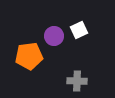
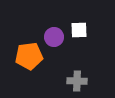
white square: rotated 24 degrees clockwise
purple circle: moved 1 px down
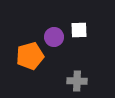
orange pentagon: moved 1 px right; rotated 8 degrees counterclockwise
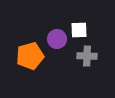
purple circle: moved 3 px right, 2 px down
gray cross: moved 10 px right, 25 px up
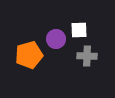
purple circle: moved 1 px left
orange pentagon: moved 1 px left, 1 px up
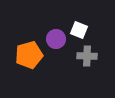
white square: rotated 24 degrees clockwise
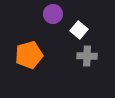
white square: rotated 18 degrees clockwise
purple circle: moved 3 px left, 25 px up
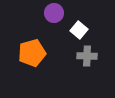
purple circle: moved 1 px right, 1 px up
orange pentagon: moved 3 px right, 2 px up
